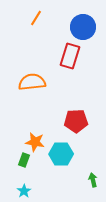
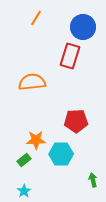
orange star: moved 1 px right, 2 px up; rotated 12 degrees counterclockwise
green rectangle: rotated 32 degrees clockwise
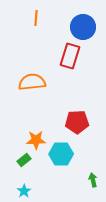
orange line: rotated 28 degrees counterclockwise
red pentagon: moved 1 px right, 1 px down
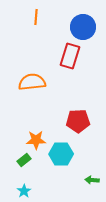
orange line: moved 1 px up
red pentagon: moved 1 px right, 1 px up
green arrow: moved 1 px left; rotated 72 degrees counterclockwise
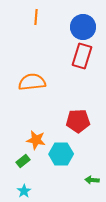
red rectangle: moved 12 px right
orange star: rotated 12 degrees clockwise
green rectangle: moved 1 px left, 1 px down
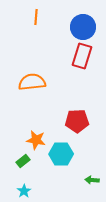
red pentagon: moved 1 px left
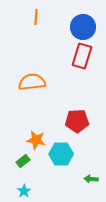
green arrow: moved 1 px left, 1 px up
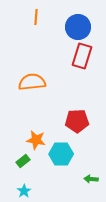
blue circle: moved 5 px left
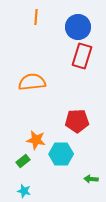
cyan star: rotated 24 degrees counterclockwise
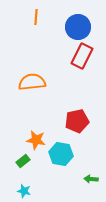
red rectangle: rotated 10 degrees clockwise
red pentagon: rotated 10 degrees counterclockwise
cyan hexagon: rotated 10 degrees clockwise
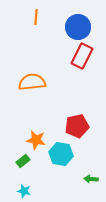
red pentagon: moved 5 px down
